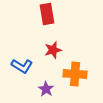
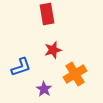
blue L-shape: moved 1 px left, 1 px down; rotated 50 degrees counterclockwise
orange cross: rotated 35 degrees counterclockwise
purple star: moved 2 px left
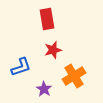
red rectangle: moved 5 px down
orange cross: moved 1 px left, 2 px down
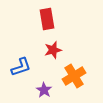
purple star: moved 1 px down
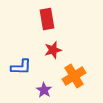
blue L-shape: rotated 20 degrees clockwise
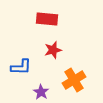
red rectangle: rotated 75 degrees counterclockwise
orange cross: moved 4 px down
purple star: moved 3 px left, 2 px down
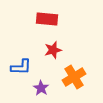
orange cross: moved 3 px up
purple star: moved 4 px up
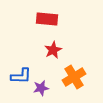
red star: rotated 12 degrees counterclockwise
blue L-shape: moved 9 px down
purple star: rotated 28 degrees clockwise
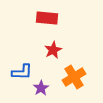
red rectangle: moved 1 px up
blue L-shape: moved 1 px right, 4 px up
purple star: rotated 21 degrees counterclockwise
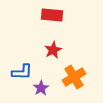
red rectangle: moved 5 px right, 3 px up
